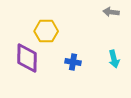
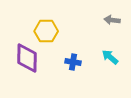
gray arrow: moved 1 px right, 8 px down
cyan arrow: moved 4 px left, 2 px up; rotated 144 degrees clockwise
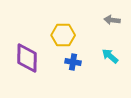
yellow hexagon: moved 17 px right, 4 px down
cyan arrow: moved 1 px up
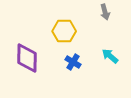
gray arrow: moved 7 px left, 8 px up; rotated 112 degrees counterclockwise
yellow hexagon: moved 1 px right, 4 px up
blue cross: rotated 21 degrees clockwise
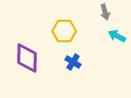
cyan arrow: moved 7 px right, 20 px up; rotated 12 degrees counterclockwise
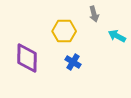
gray arrow: moved 11 px left, 2 px down
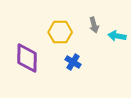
gray arrow: moved 11 px down
yellow hexagon: moved 4 px left, 1 px down
cyan arrow: rotated 18 degrees counterclockwise
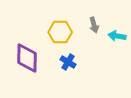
blue cross: moved 5 px left
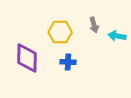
blue cross: rotated 28 degrees counterclockwise
